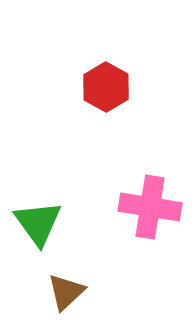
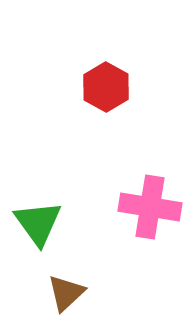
brown triangle: moved 1 px down
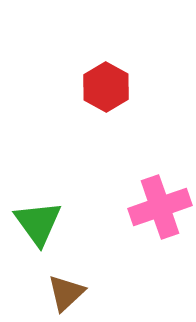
pink cross: moved 10 px right; rotated 28 degrees counterclockwise
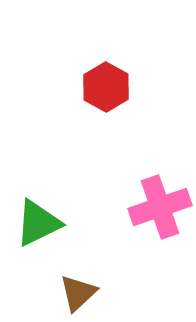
green triangle: rotated 40 degrees clockwise
brown triangle: moved 12 px right
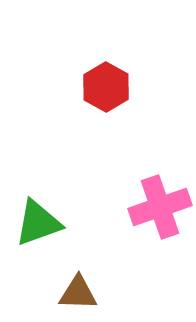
green triangle: rotated 6 degrees clockwise
brown triangle: rotated 45 degrees clockwise
